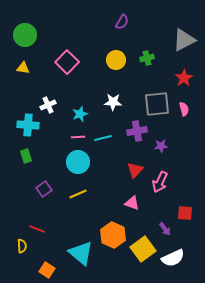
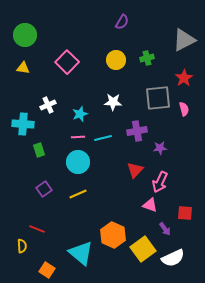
gray square: moved 1 px right, 6 px up
cyan cross: moved 5 px left, 1 px up
purple star: moved 1 px left, 2 px down
green rectangle: moved 13 px right, 6 px up
pink triangle: moved 18 px right, 2 px down
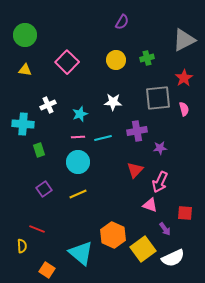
yellow triangle: moved 2 px right, 2 px down
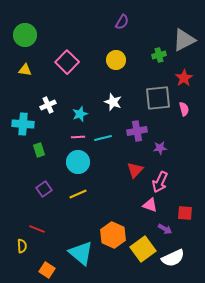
green cross: moved 12 px right, 3 px up
white star: rotated 18 degrees clockwise
purple arrow: rotated 24 degrees counterclockwise
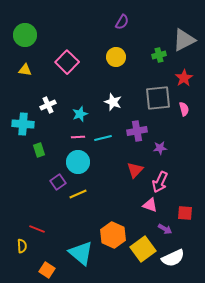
yellow circle: moved 3 px up
purple square: moved 14 px right, 7 px up
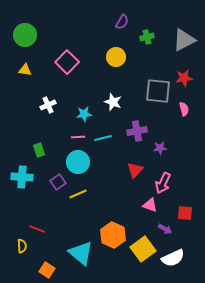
green cross: moved 12 px left, 18 px up
red star: rotated 24 degrees clockwise
gray square: moved 7 px up; rotated 12 degrees clockwise
cyan star: moved 4 px right; rotated 14 degrees clockwise
cyan cross: moved 1 px left, 53 px down
pink arrow: moved 3 px right, 1 px down
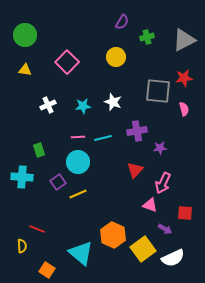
cyan star: moved 1 px left, 8 px up
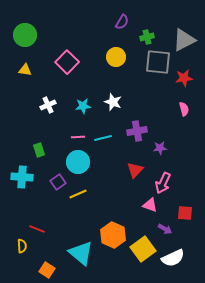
gray square: moved 29 px up
